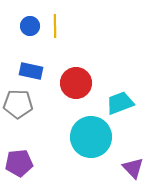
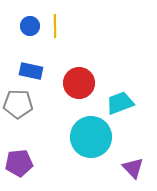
red circle: moved 3 px right
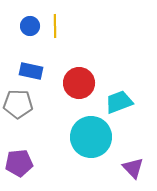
cyan trapezoid: moved 1 px left, 1 px up
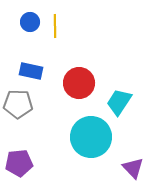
blue circle: moved 4 px up
cyan trapezoid: rotated 36 degrees counterclockwise
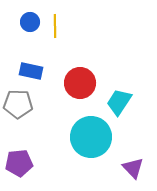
red circle: moved 1 px right
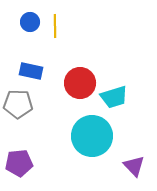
cyan trapezoid: moved 5 px left, 5 px up; rotated 140 degrees counterclockwise
cyan circle: moved 1 px right, 1 px up
purple triangle: moved 1 px right, 2 px up
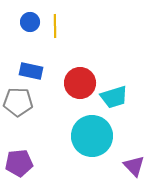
gray pentagon: moved 2 px up
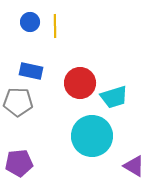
purple triangle: rotated 15 degrees counterclockwise
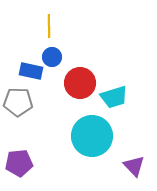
blue circle: moved 22 px right, 35 px down
yellow line: moved 6 px left
purple triangle: rotated 15 degrees clockwise
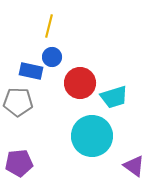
yellow line: rotated 15 degrees clockwise
purple triangle: rotated 10 degrees counterclockwise
